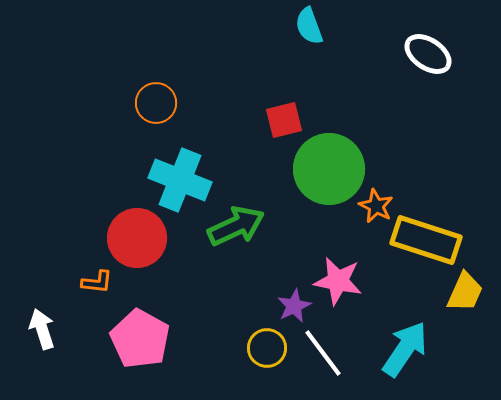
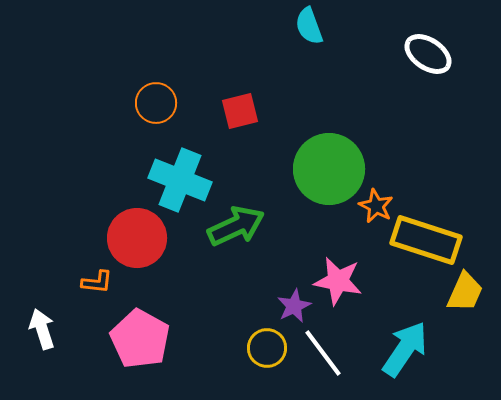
red square: moved 44 px left, 9 px up
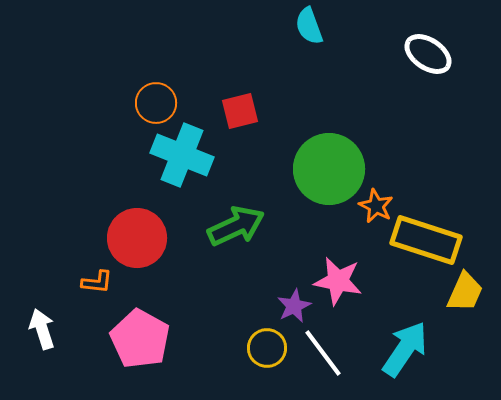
cyan cross: moved 2 px right, 25 px up
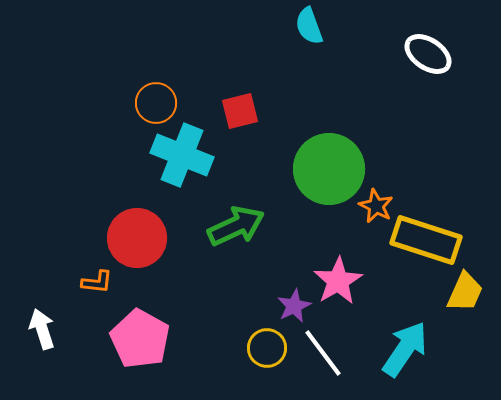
pink star: rotated 30 degrees clockwise
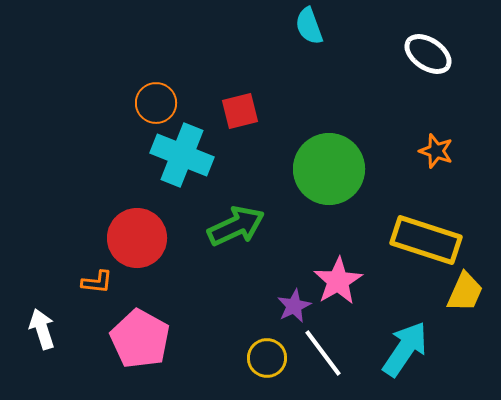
orange star: moved 60 px right, 55 px up; rotated 8 degrees counterclockwise
yellow circle: moved 10 px down
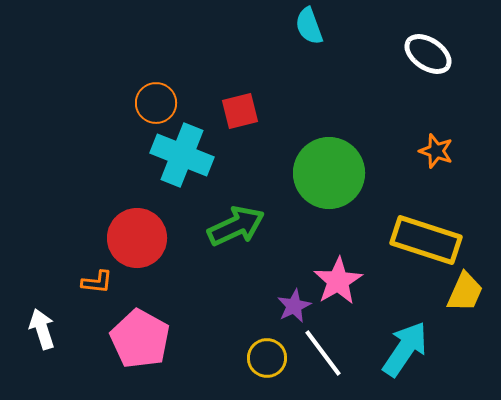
green circle: moved 4 px down
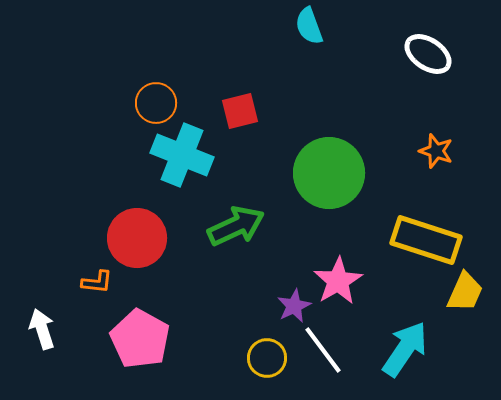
white line: moved 3 px up
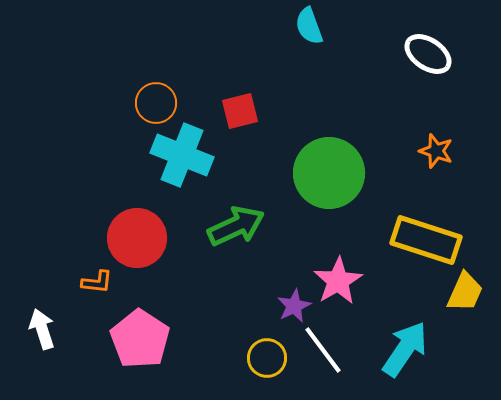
pink pentagon: rotated 4 degrees clockwise
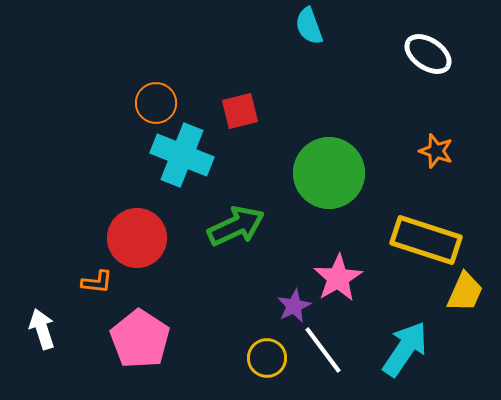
pink star: moved 3 px up
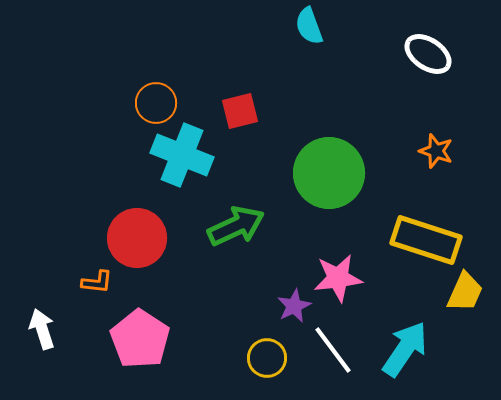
pink star: rotated 24 degrees clockwise
white line: moved 10 px right
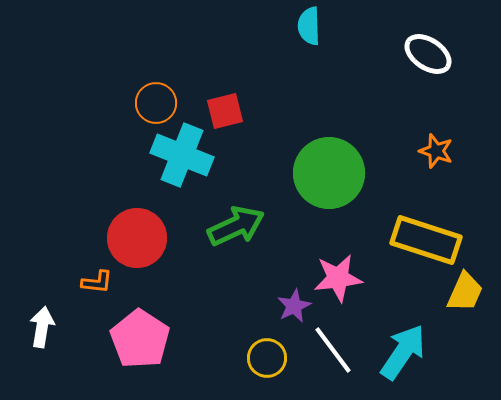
cyan semicircle: rotated 18 degrees clockwise
red square: moved 15 px left
white arrow: moved 2 px up; rotated 27 degrees clockwise
cyan arrow: moved 2 px left, 3 px down
